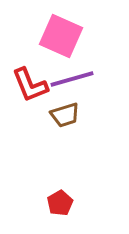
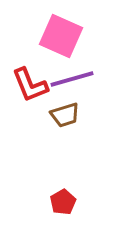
red pentagon: moved 3 px right, 1 px up
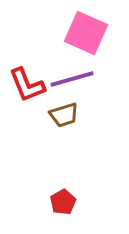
pink square: moved 25 px right, 3 px up
red L-shape: moved 3 px left
brown trapezoid: moved 1 px left
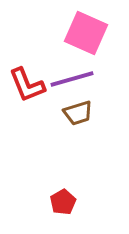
brown trapezoid: moved 14 px right, 2 px up
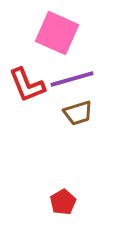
pink square: moved 29 px left
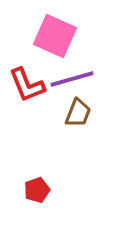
pink square: moved 2 px left, 3 px down
brown trapezoid: rotated 52 degrees counterclockwise
red pentagon: moved 26 px left, 12 px up; rotated 10 degrees clockwise
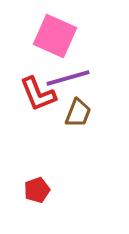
purple line: moved 4 px left, 1 px up
red L-shape: moved 11 px right, 9 px down
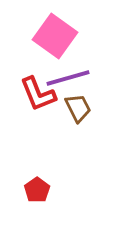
pink square: rotated 12 degrees clockwise
brown trapezoid: moved 5 px up; rotated 48 degrees counterclockwise
red pentagon: rotated 15 degrees counterclockwise
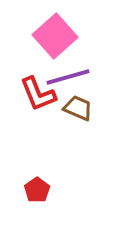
pink square: rotated 12 degrees clockwise
purple line: moved 1 px up
brown trapezoid: rotated 40 degrees counterclockwise
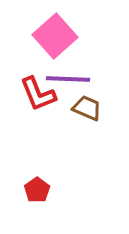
purple line: moved 2 px down; rotated 18 degrees clockwise
brown trapezoid: moved 9 px right
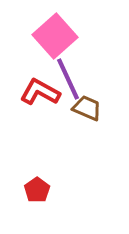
purple line: rotated 63 degrees clockwise
red L-shape: moved 2 px right, 2 px up; rotated 141 degrees clockwise
